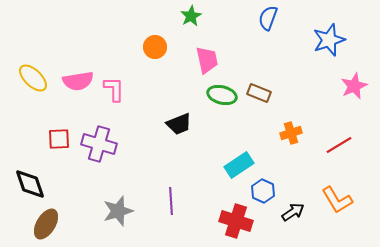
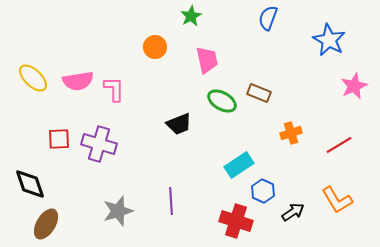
blue star: rotated 24 degrees counterclockwise
green ellipse: moved 6 px down; rotated 16 degrees clockwise
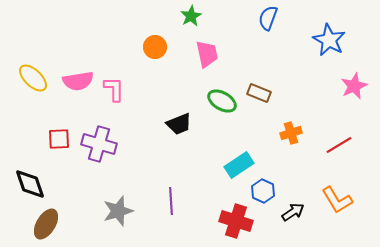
pink trapezoid: moved 6 px up
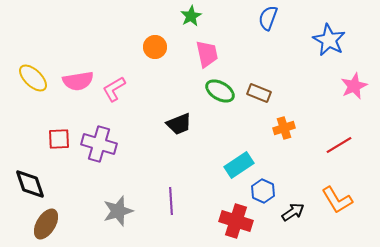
pink L-shape: rotated 120 degrees counterclockwise
green ellipse: moved 2 px left, 10 px up
orange cross: moved 7 px left, 5 px up
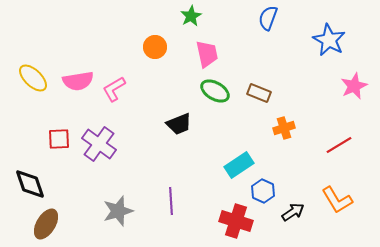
green ellipse: moved 5 px left
purple cross: rotated 20 degrees clockwise
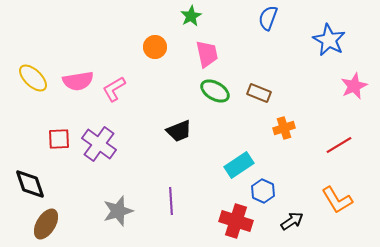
black trapezoid: moved 7 px down
black arrow: moved 1 px left, 9 px down
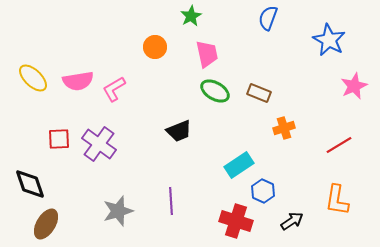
orange L-shape: rotated 40 degrees clockwise
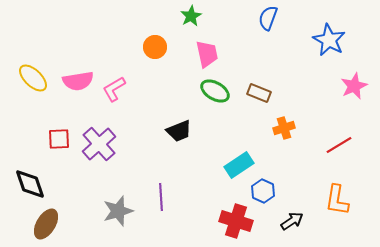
purple cross: rotated 12 degrees clockwise
purple line: moved 10 px left, 4 px up
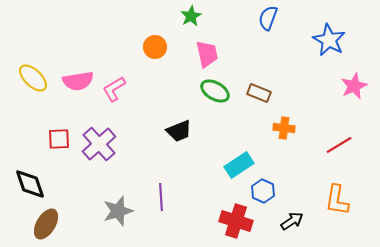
orange cross: rotated 25 degrees clockwise
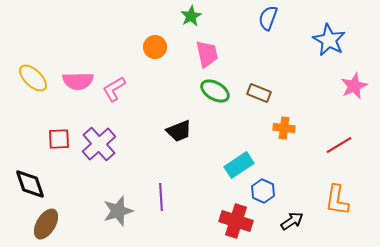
pink semicircle: rotated 8 degrees clockwise
